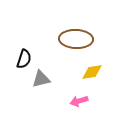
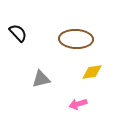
black semicircle: moved 6 px left, 26 px up; rotated 60 degrees counterclockwise
pink arrow: moved 1 px left, 3 px down
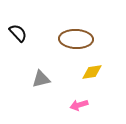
pink arrow: moved 1 px right, 1 px down
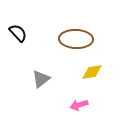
gray triangle: rotated 24 degrees counterclockwise
